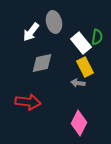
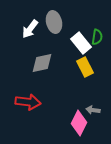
white arrow: moved 1 px left, 3 px up
gray arrow: moved 15 px right, 27 px down
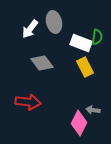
white rectangle: rotated 30 degrees counterclockwise
gray diamond: rotated 65 degrees clockwise
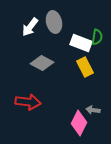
white arrow: moved 2 px up
gray diamond: rotated 25 degrees counterclockwise
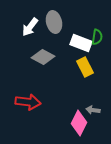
gray diamond: moved 1 px right, 6 px up
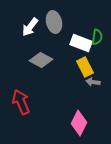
gray diamond: moved 2 px left, 3 px down
red arrow: moved 7 px left; rotated 120 degrees counterclockwise
gray arrow: moved 28 px up
